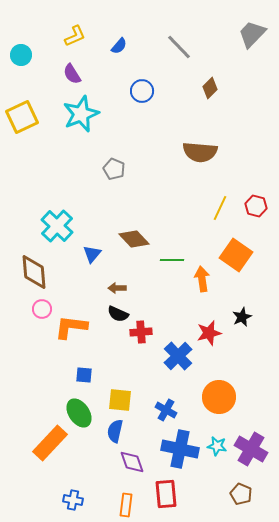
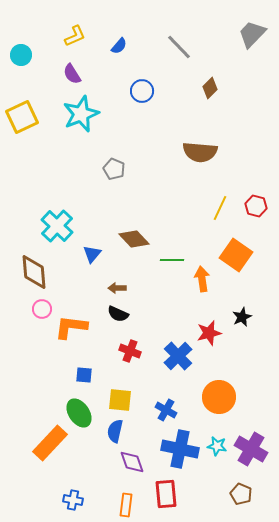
red cross at (141, 332): moved 11 px left, 19 px down; rotated 25 degrees clockwise
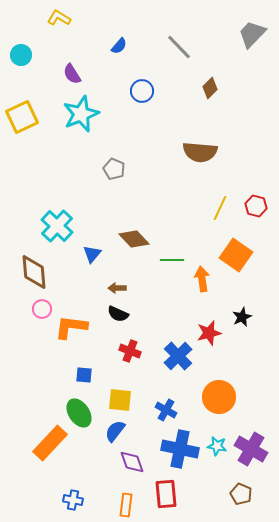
yellow L-shape at (75, 36): moved 16 px left, 18 px up; rotated 125 degrees counterclockwise
blue semicircle at (115, 431): rotated 25 degrees clockwise
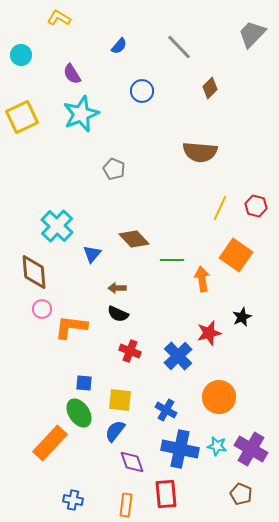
blue square at (84, 375): moved 8 px down
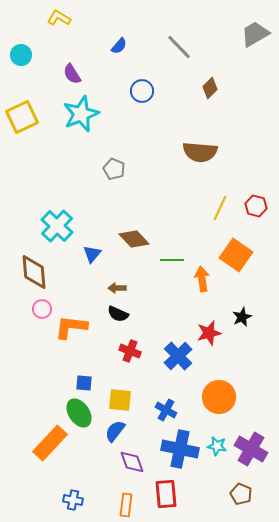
gray trapezoid at (252, 34): moved 3 px right; rotated 16 degrees clockwise
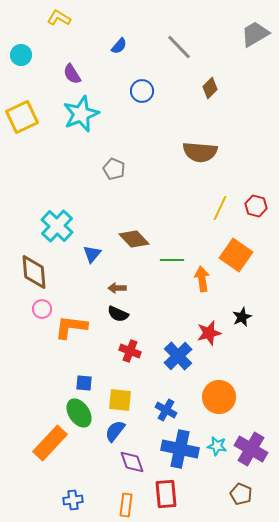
blue cross at (73, 500): rotated 18 degrees counterclockwise
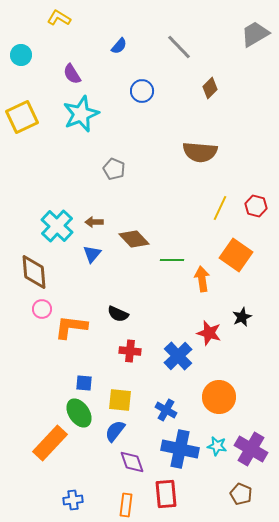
brown arrow at (117, 288): moved 23 px left, 66 px up
red star at (209, 333): rotated 30 degrees clockwise
red cross at (130, 351): rotated 15 degrees counterclockwise
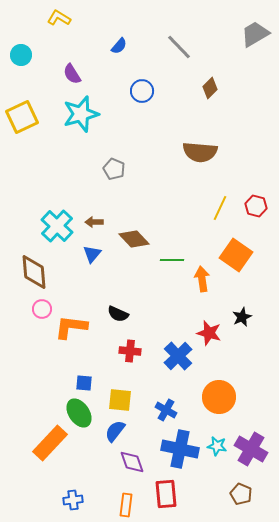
cyan star at (81, 114): rotated 6 degrees clockwise
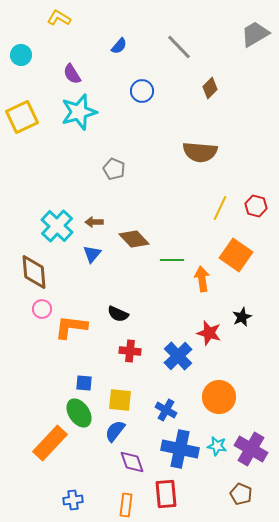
cyan star at (81, 114): moved 2 px left, 2 px up
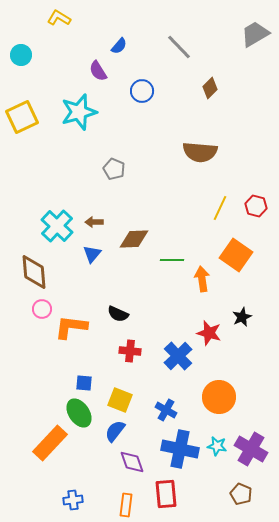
purple semicircle at (72, 74): moved 26 px right, 3 px up
brown diamond at (134, 239): rotated 48 degrees counterclockwise
yellow square at (120, 400): rotated 15 degrees clockwise
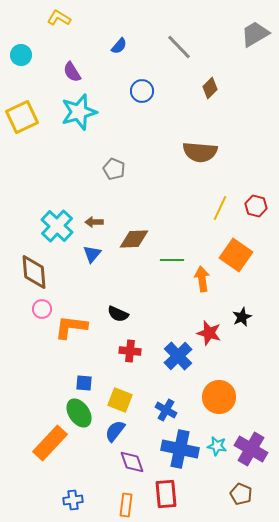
purple semicircle at (98, 71): moved 26 px left, 1 px down
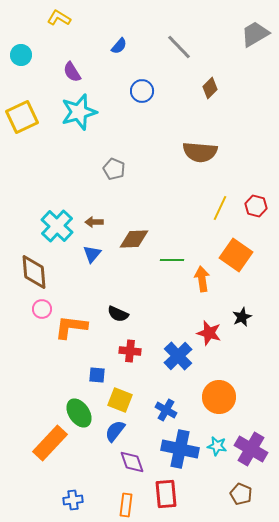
blue square at (84, 383): moved 13 px right, 8 px up
